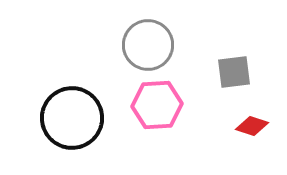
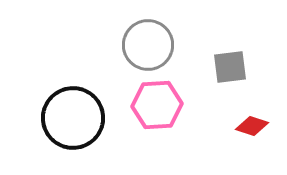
gray square: moved 4 px left, 5 px up
black circle: moved 1 px right
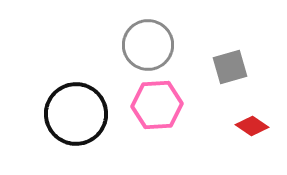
gray square: rotated 9 degrees counterclockwise
black circle: moved 3 px right, 4 px up
red diamond: rotated 16 degrees clockwise
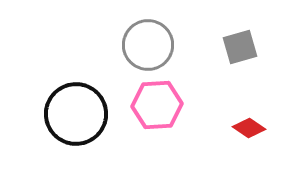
gray square: moved 10 px right, 20 px up
red diamond: moved 3 px left, 2 px down
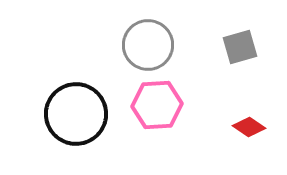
red diamond: moved 1 px up
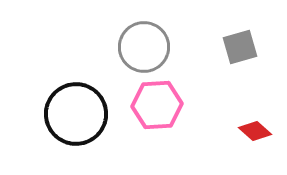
gray circle: moved 4 px left, 2 px down
red diamond: moved 6 px right, 4 px down; rotated 8 degrees clockwise
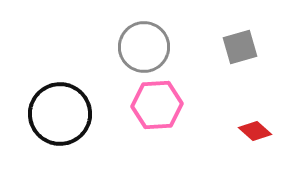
black circle: moved 16 px left
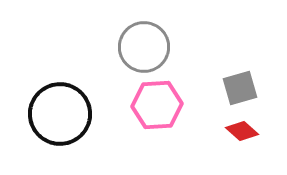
gray square: moved 41 px down
red diamond: moved 13 px left
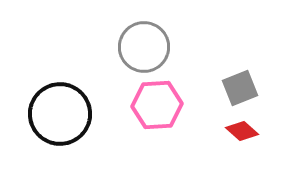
gray square: rotated 6 degrees counterclockwise
